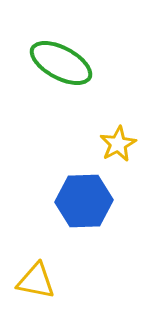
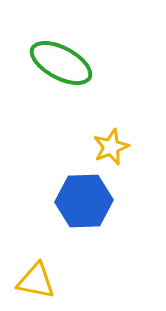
yellow star: moved 7 px left, 3 px down; rotated 6 degrees clockwise
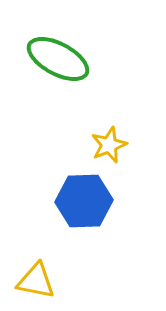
green ellipse: moved 3 px left, 4 px up
yellow star: moved 2 px left, 2 px up
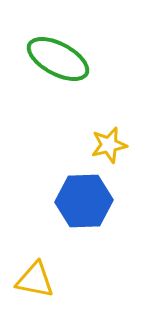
yellow star: rotated 9 degrees clockwise
yellow triangle: moved 1 px left, 1 px up
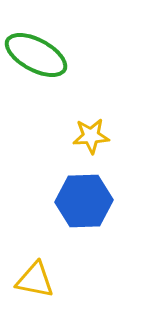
green ellipse: moved 22 px left, 4 px up
yellow star: moved 18 px left, 9 px up; rotated 9 degrees clockwise
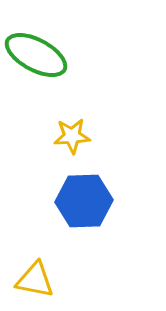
yellow star: moved 19 px left
